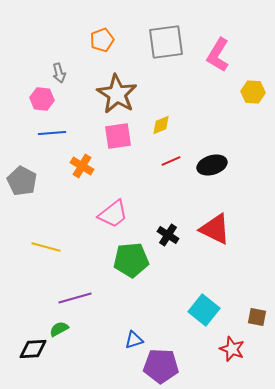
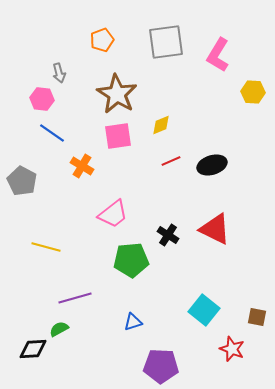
blue line: rotated 40 degrees clockwise
blue triangle: moved 1 px left, 18 px up
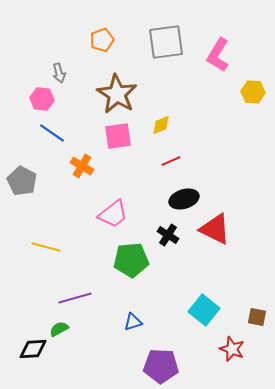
black ellipse: moved 28 px left, 34 px down
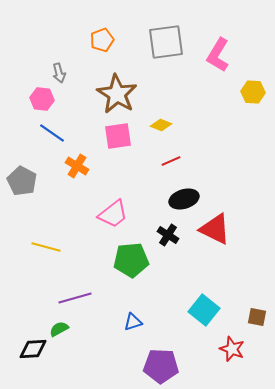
yellow diamond: rotated 45 degrees clockwise
orange cross: moved 5 px left
